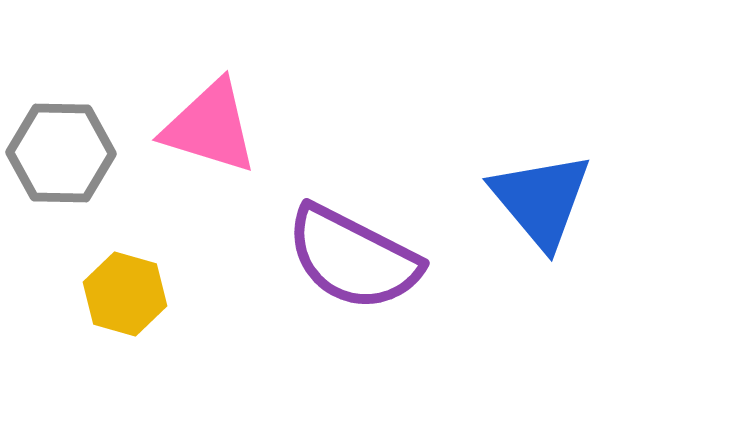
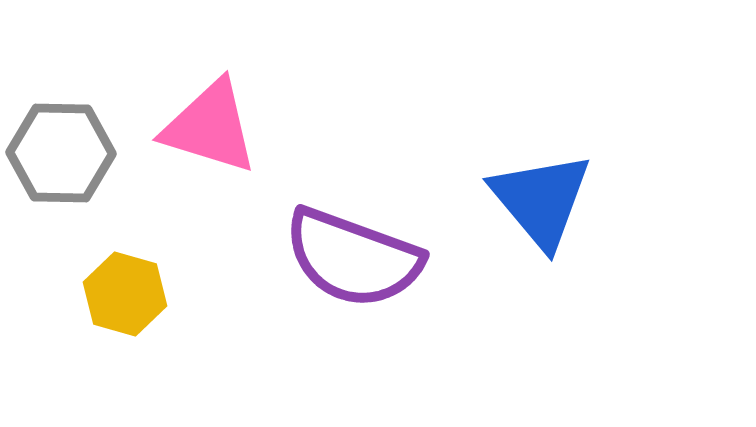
purple semicircle: rotated 7 degrees counterclockwise
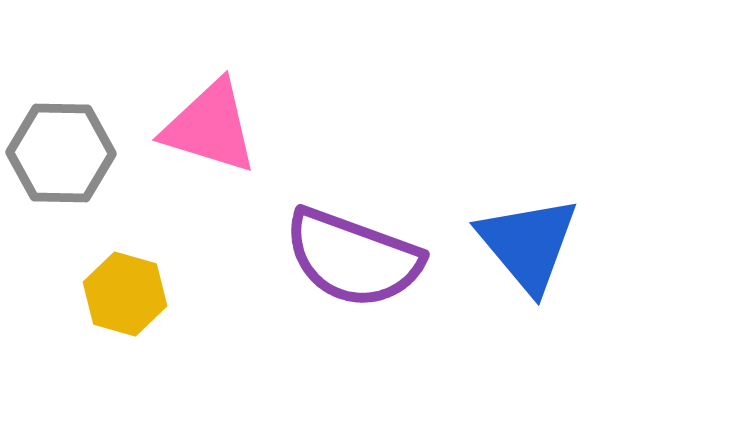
blue triangle: moved 13 px left, 44 px down
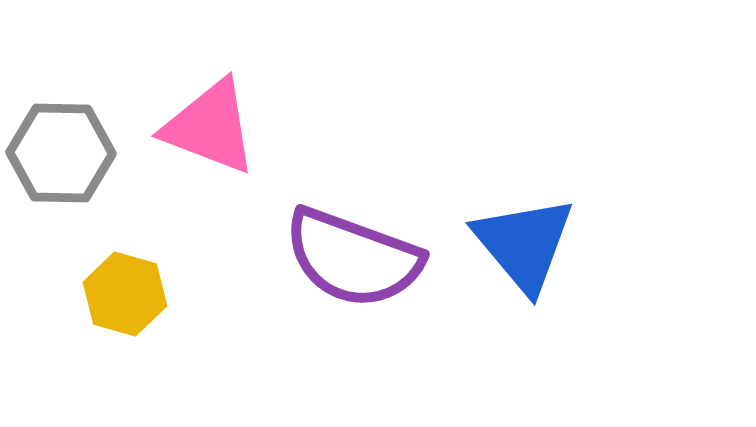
pink triangle: rotated 4 degrees clockwise
blue triangle: moved 4 px left
